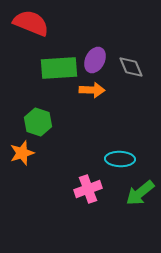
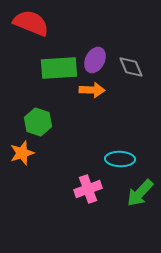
green arrow: rotated 8 degrees counterclockwise
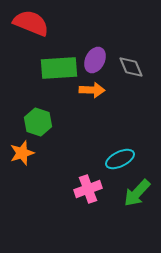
cyan ellipse: rotated 28 degrees counterclockwise
green arrow: moved 3 px left
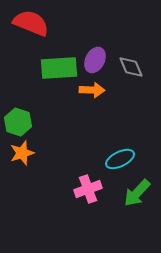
green hexagon: moved 20 px left
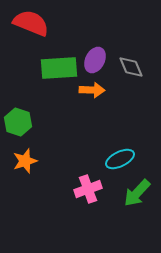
orange star: moved 3 px right, 8 px down
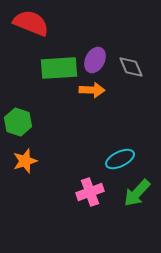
pink cross: moved 2 px right, 3 px down
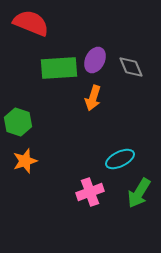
orange arrow: moved 1 px right, 8 px down; rotated 105 degrees clockwise
green arrow: moved 2 px right; rotated 12 degrees counterclockwise
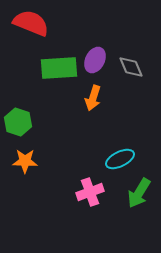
orange star: rotated 20 degrees clockwise
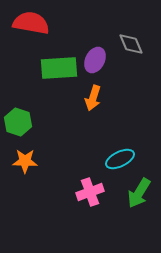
red semicircle: rotated 12 degrees counterclockwise
gray diamond: moved 23 px up
